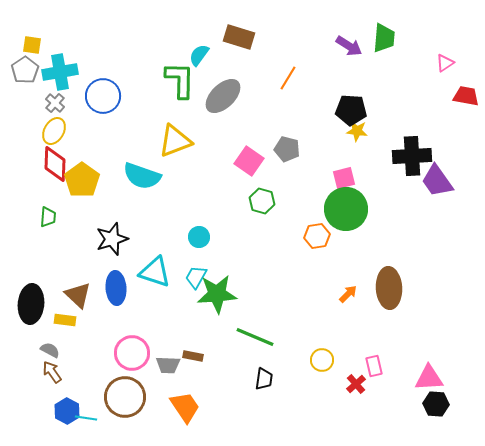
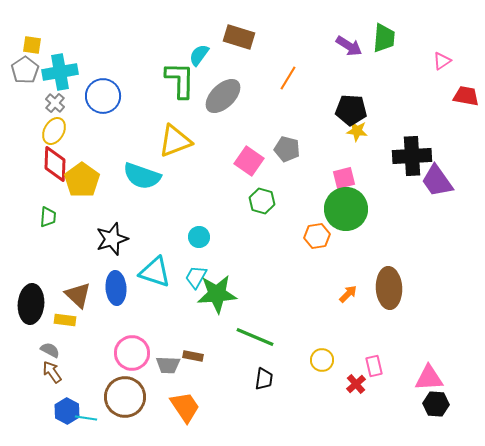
pink triangle at (445, 63): moved 3 px left, 2 px up
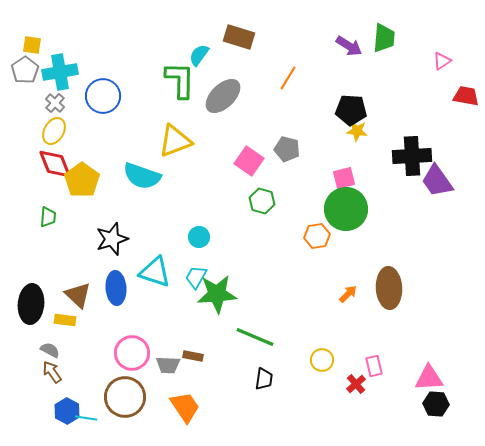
red diamond at (55, 164): rotated 24 degrees counterclockwise
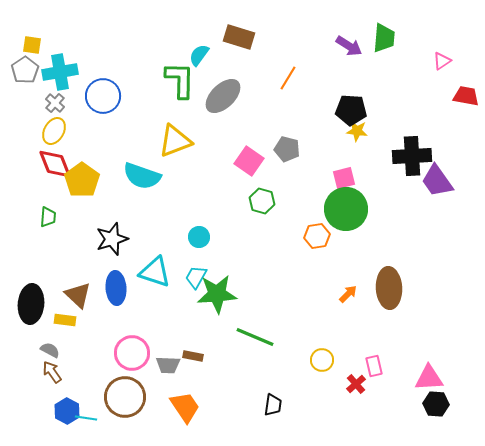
black trapezoid at (264, 379): moved 9 px right, 26 px down
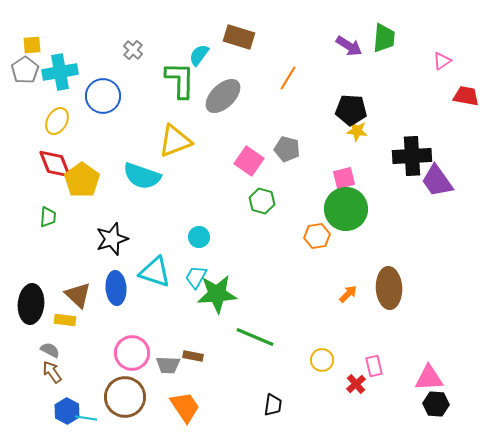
yellow square at (32, 45): rotated 12 degrees counterclockwise
gray cross at (55, 103): moved 78 px right, 53 px up
yellow ellipse at (54, 131): moved 3 px right, 10 px up
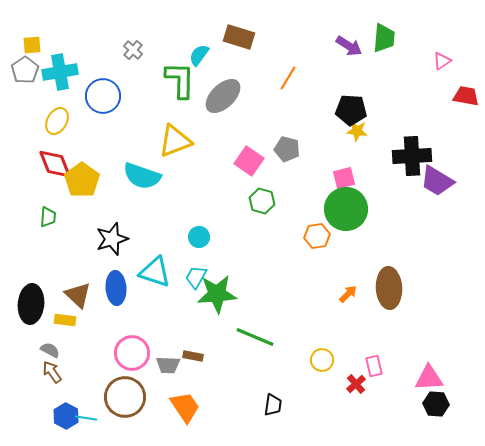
purple trapezoid at (437, 181): rotated 24 degrees counterclockwise
blue hexagon at (67, 411): moved 1 px left, 5 px down
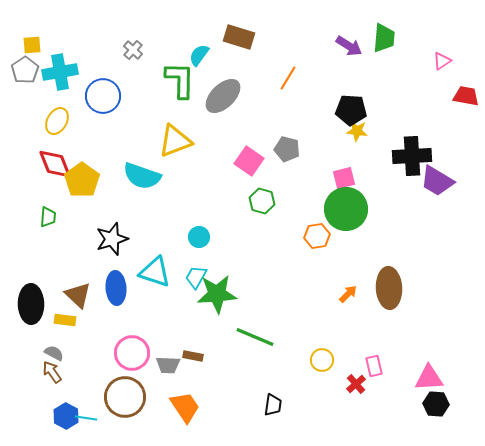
black ellipse at (31, 304): rotated 6 degrees counterclockwise
gray semicircle at (50, 350): moved 4 px right, 3 px down
